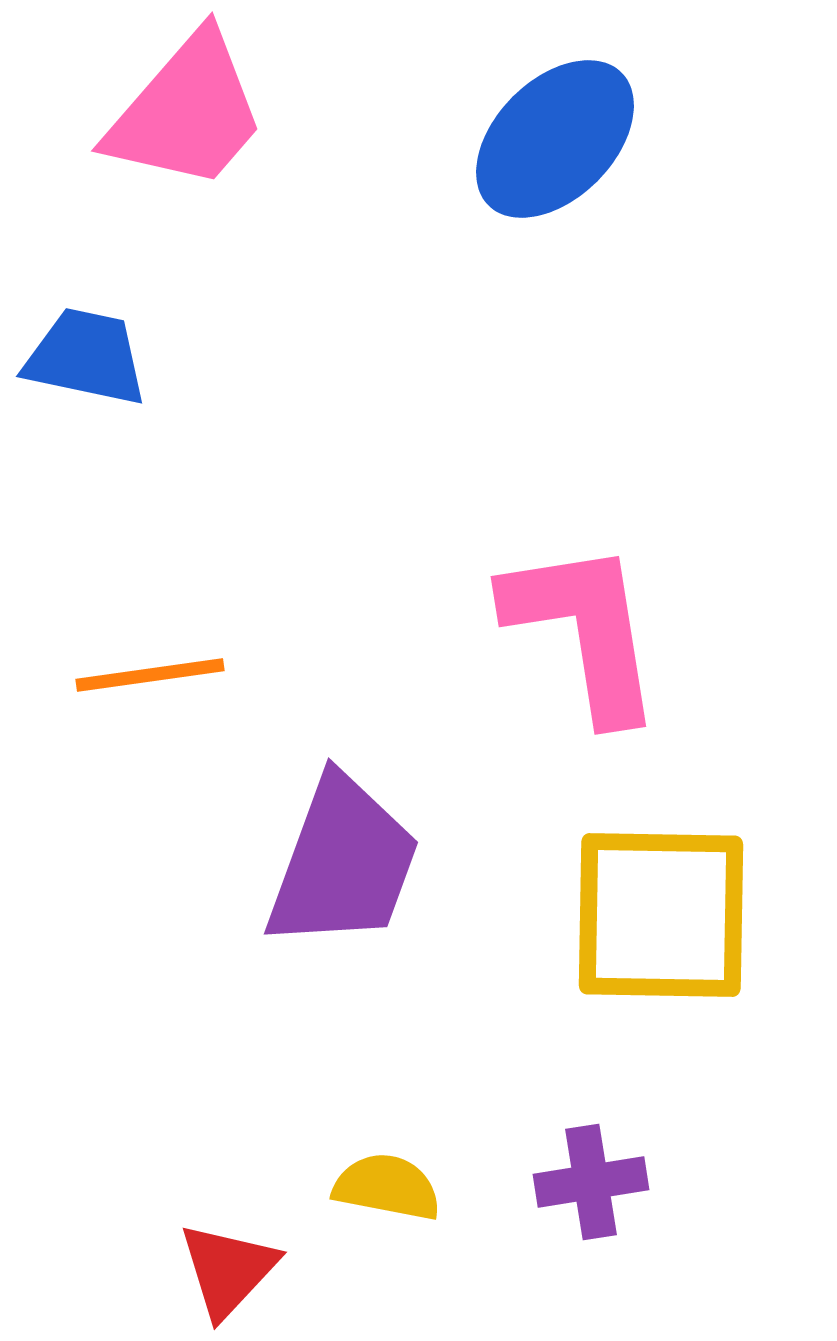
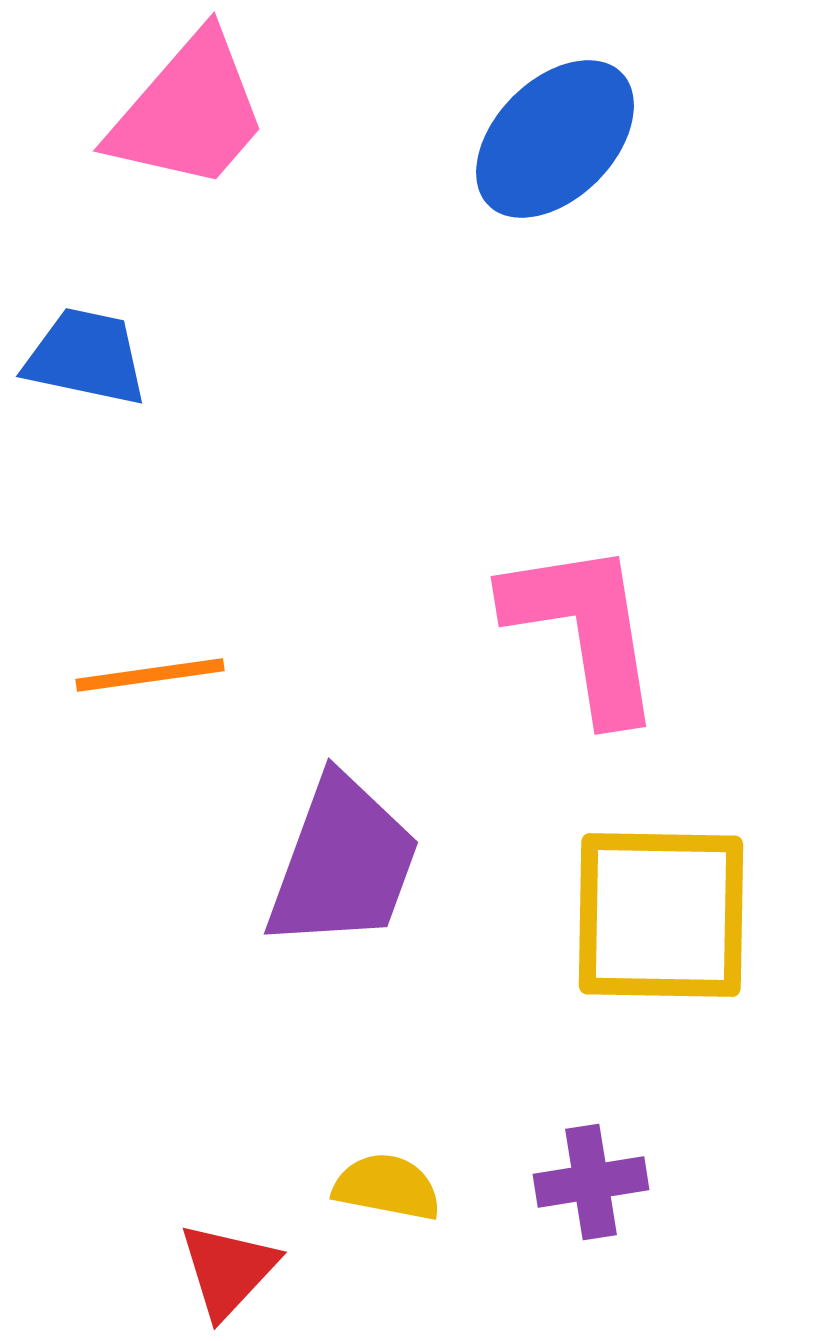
pink trapezoid: moved 2 px right
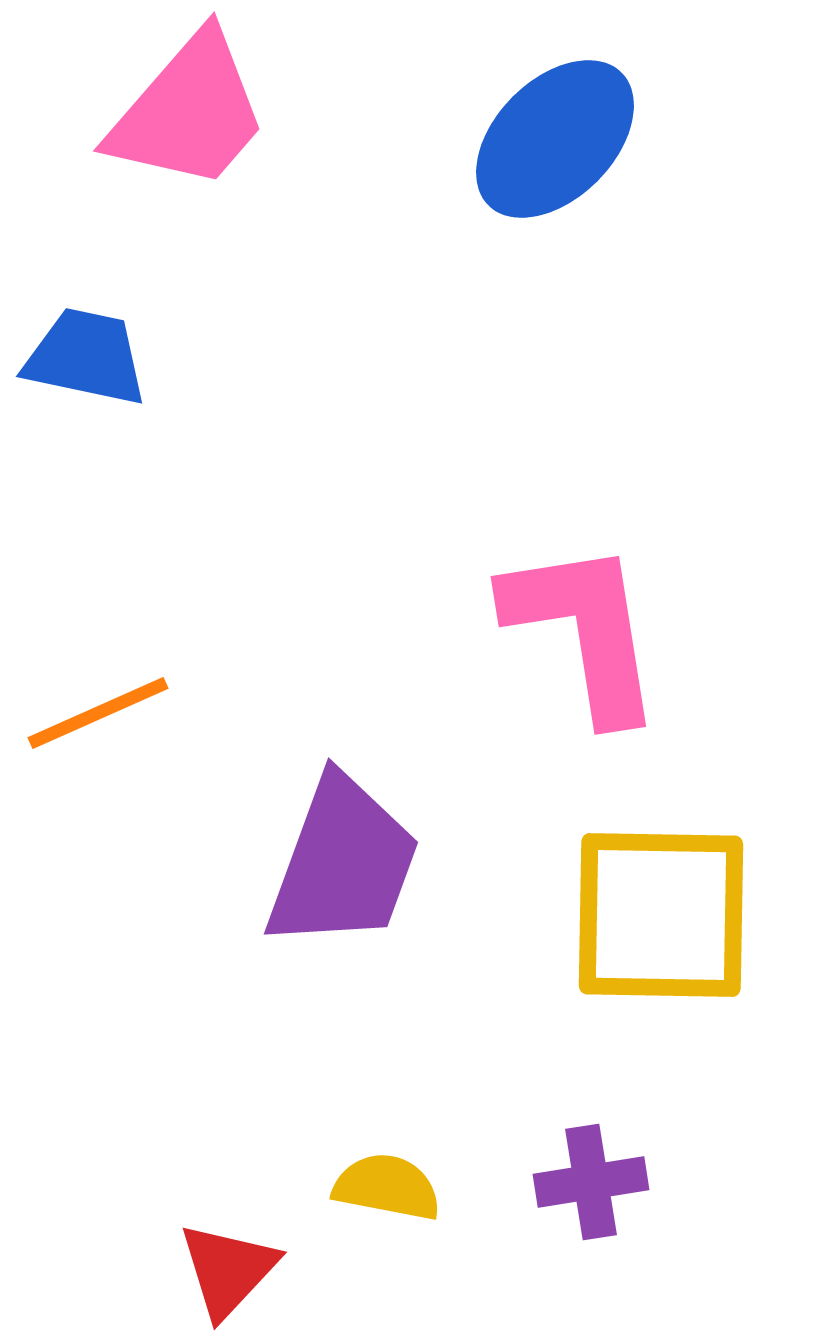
orange line: moved 52 px left, 38 px down; rotated 16 degrees counterclockwise
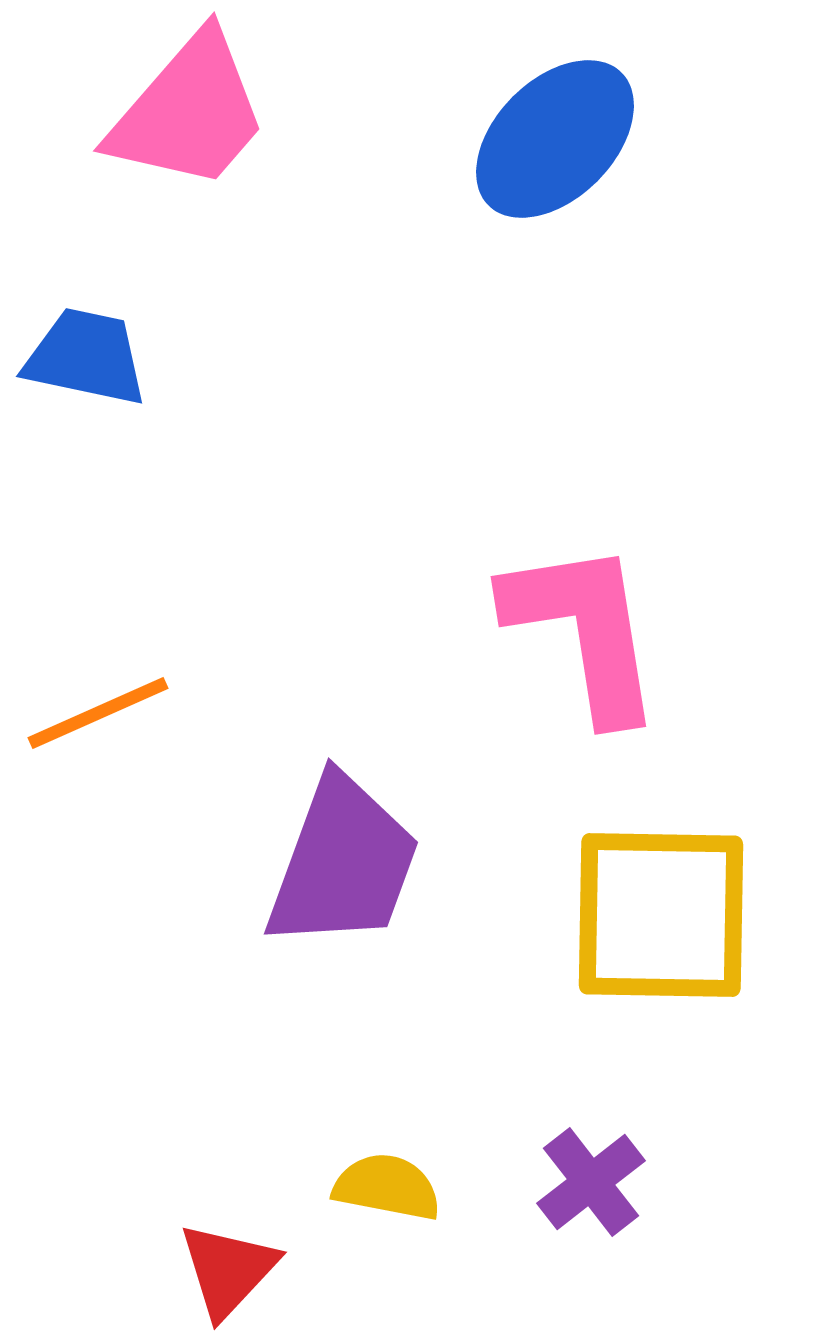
purple cross: rotated 29 degrees counterclockwise
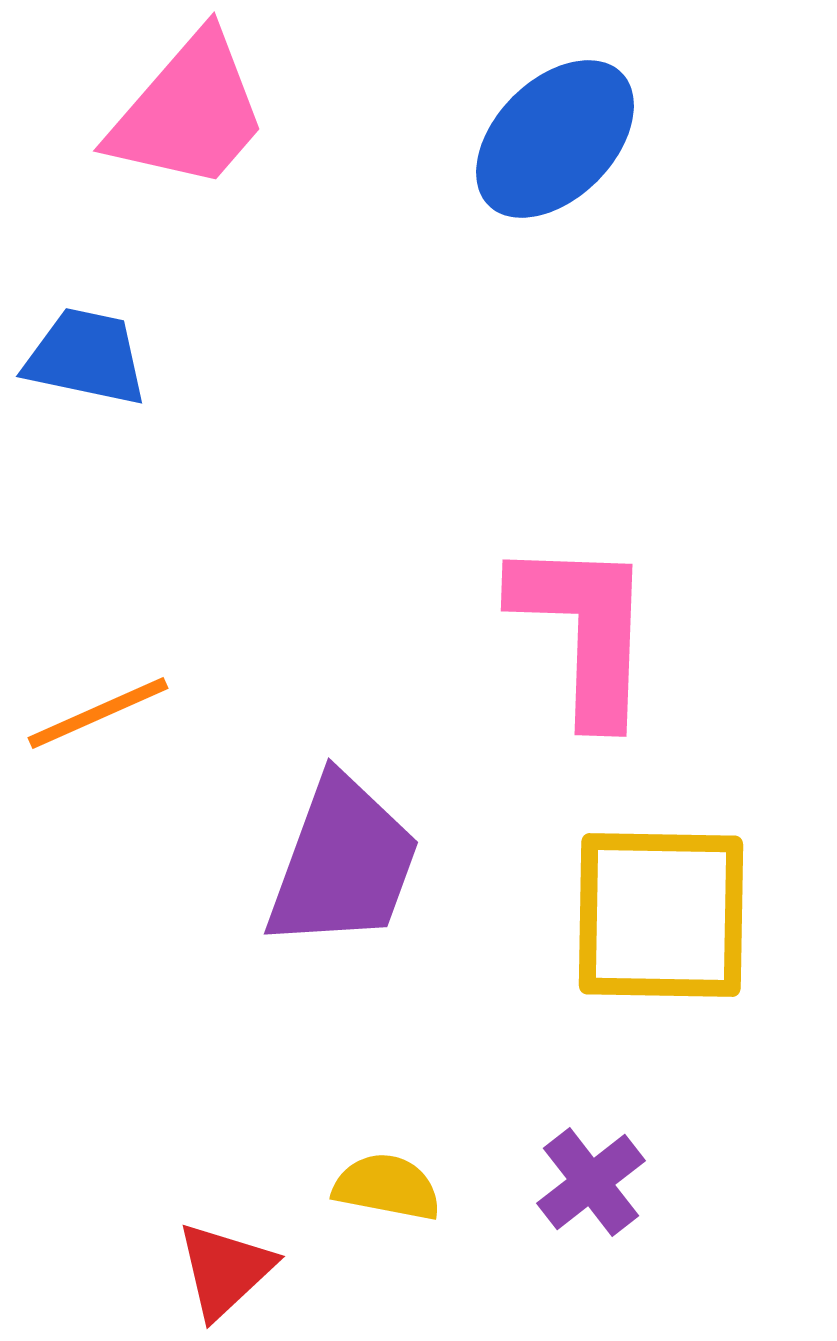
pink L-shape: rotated 11 degrees clockwise
red triangle: moved 3 px left; rotated 4 degrees clockwise
